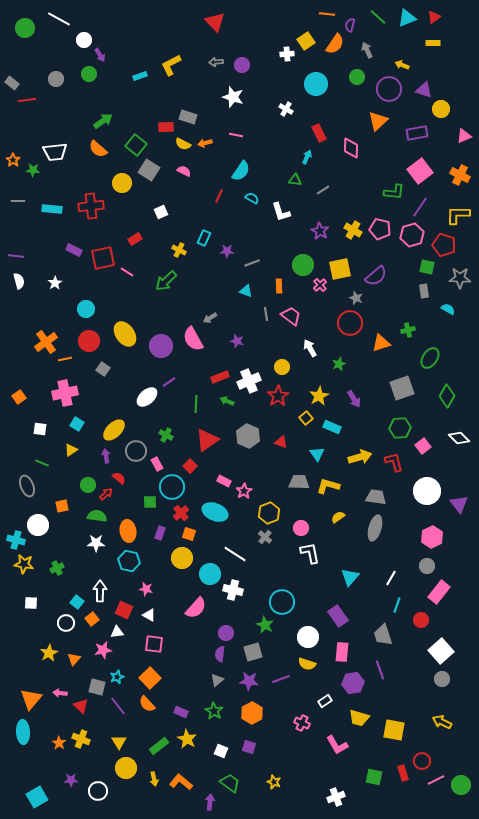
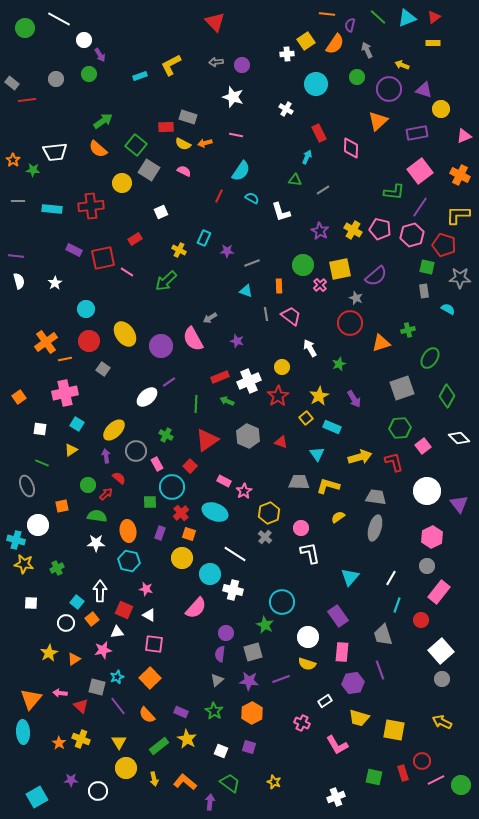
orange triangle at (74, 659): rotated 16 degrees clockwise
orange semicircle at (147, 704): moved 11 px down
orange L-shape at (181, 782): moved 4 px right
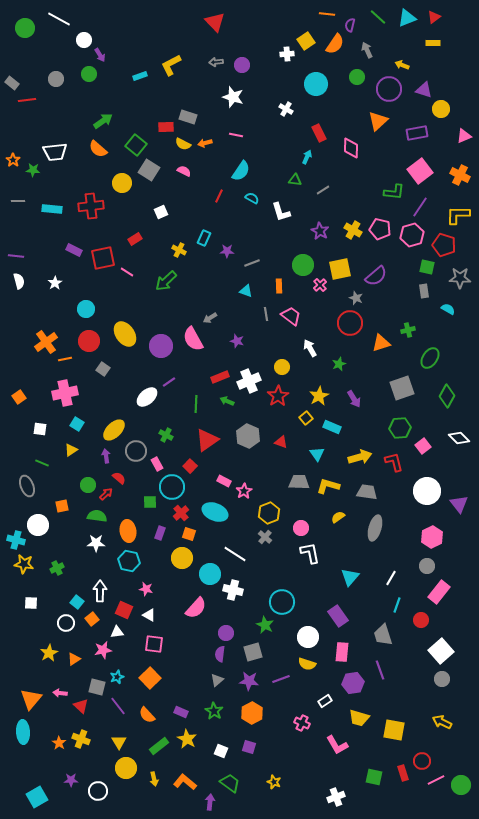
gray trapezoid at (376, 497): moved 9 px left, 5 px up
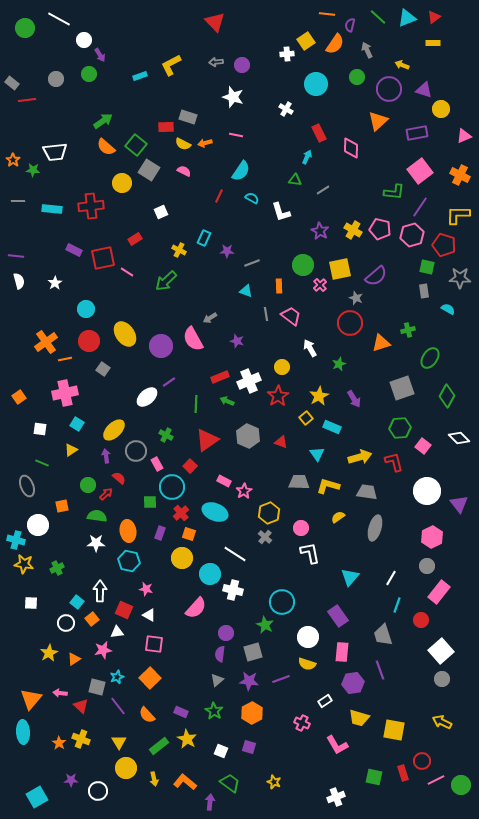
orange semicircle at (98, 149): moved 8 px right, 2 px up
pink square at (423, 446): rotated 14 degrees counterclockwise
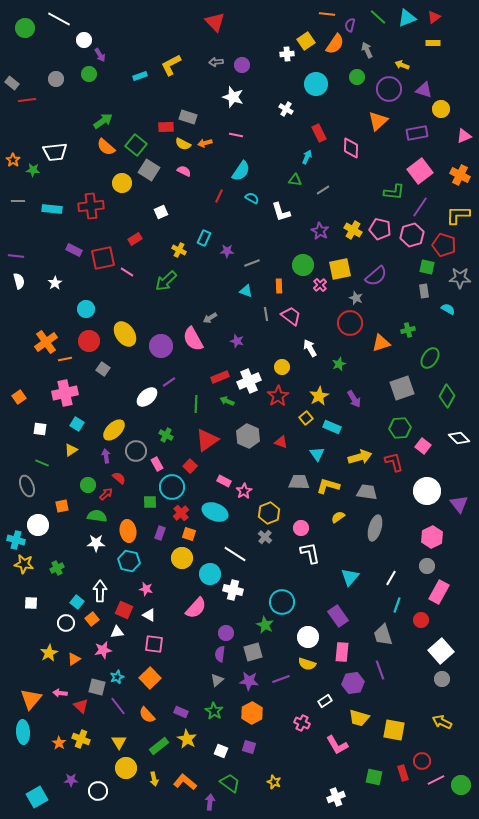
pink rectangle at (439, 592): rotated 10 degrees counterclockwise
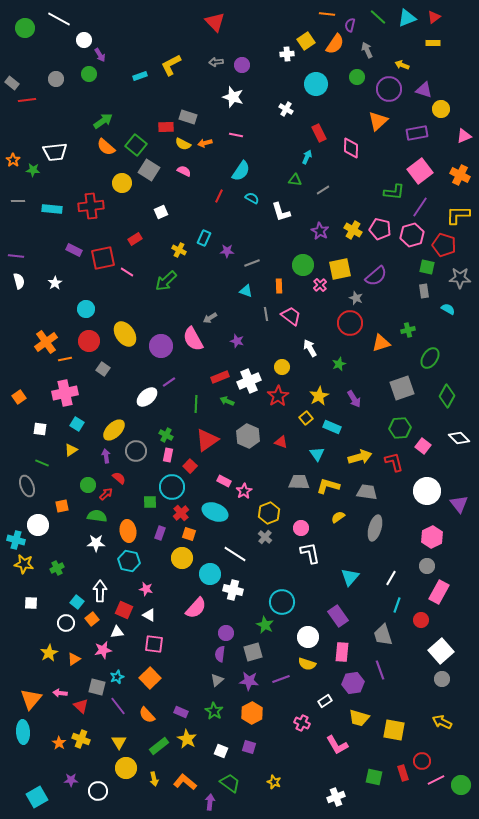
pink rectangle at (157, 464): moved 11 px right, 9 px up; rotated 40 degrees clockwise
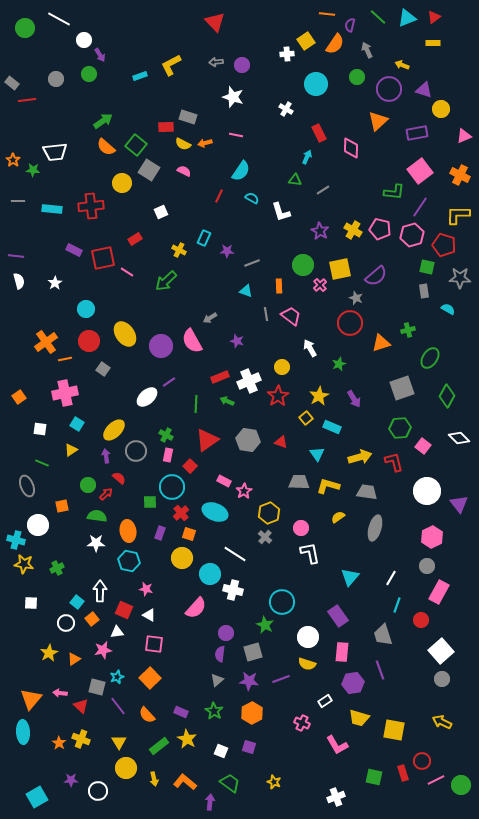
pink semicircle at (193, 339): moved 1 px left, 2 px down
gray hexagon at (248, 436): moved 4 px down; rotated 15 degrees counterclockwise
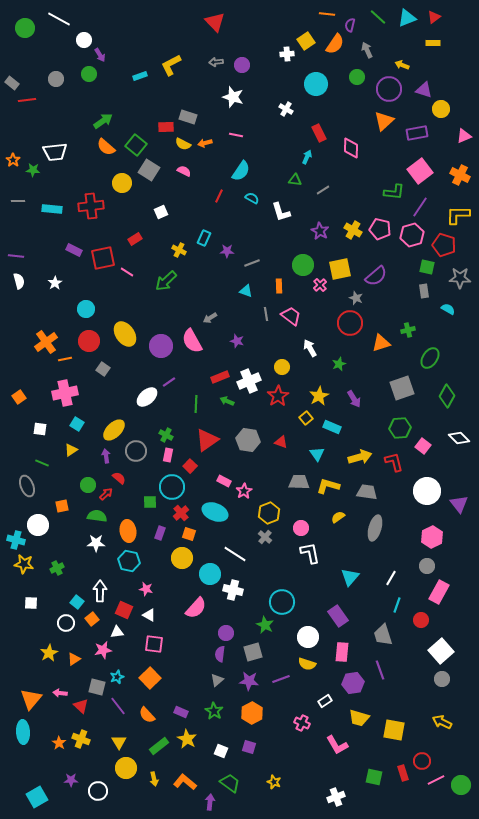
orange triangle at (378, 121): moved 6 px right
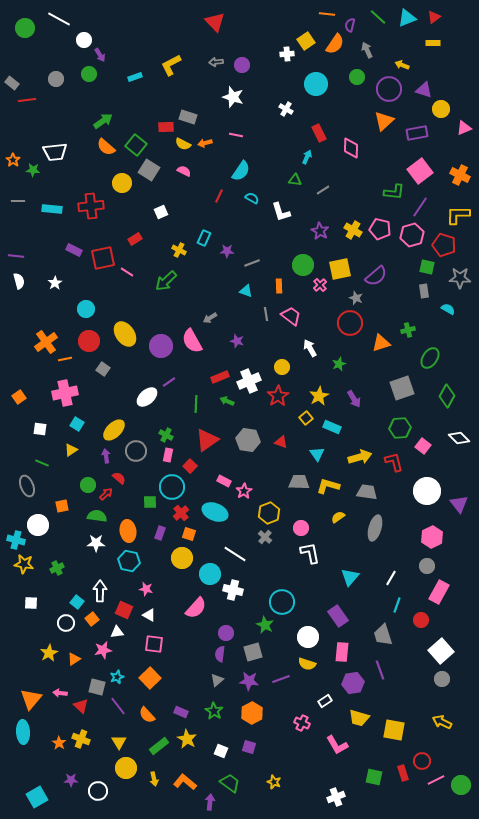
cyan rectangle at (140, 76): moved 5 px left, 1 px down
pink triangle at (464, 136): moved 8 px up
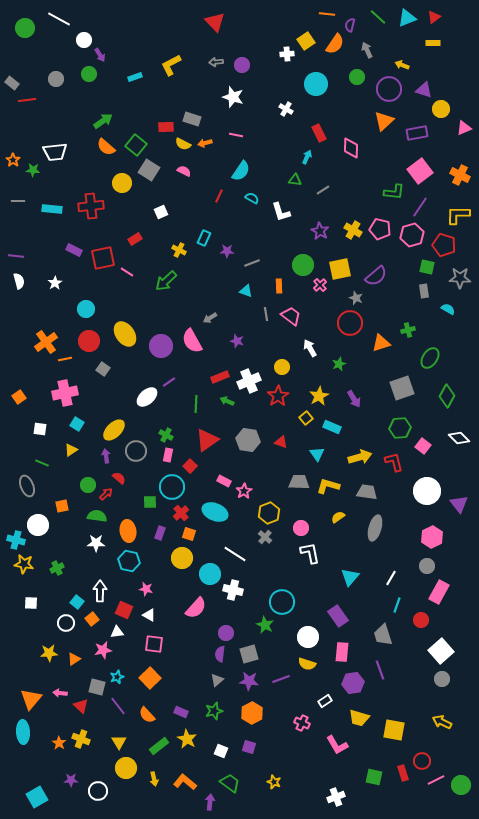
gray rectangle at (188, 117): moved 4 px right, 2 px down
gray square at (253, 652): moved 4 px left, 2 px down
yellow star at (49, 653): rotated 24 degrees clockwise
green star at (214, 711): rotated 24 degrees clockwise
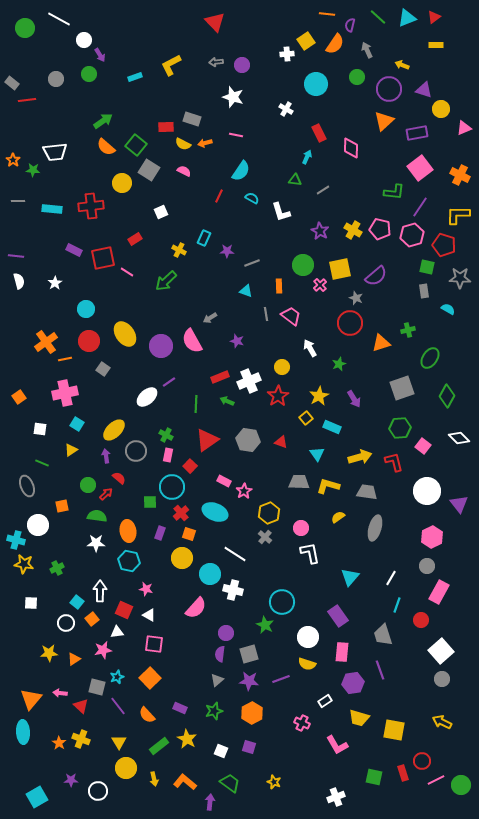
yellow rectangle at (433, 43): moved 3 px right, 2 px down
pink square at (420, 171): moved 3 px up
purple rectangle at (181, 712): moved 1 px left, 4 px up
